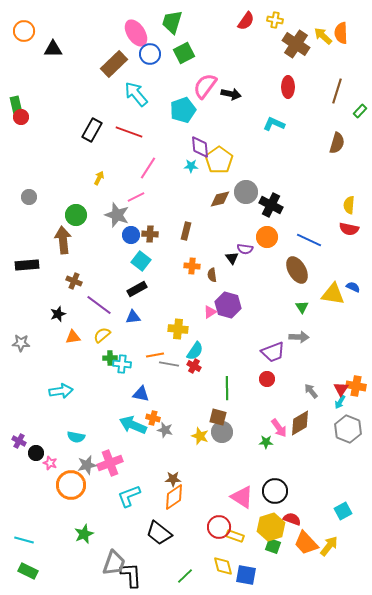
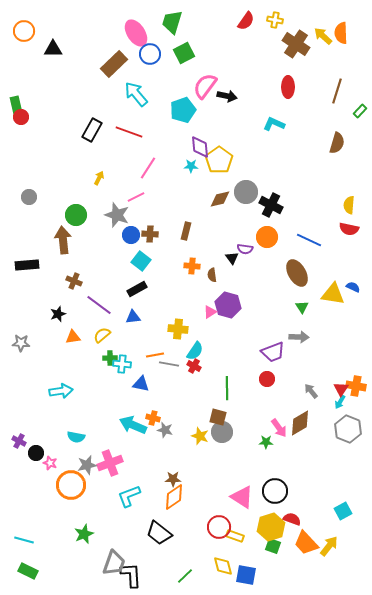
black arrow at (231, 94): moved 4 px left, 2 px down
brown ellipse at (297, 270): moved 3 px down
blue triangle at (141, 394): moved 10 px up
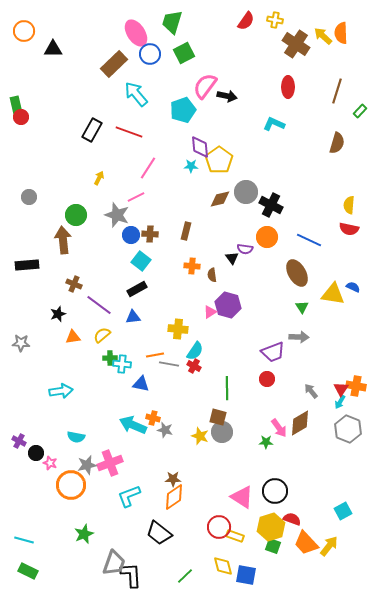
brown cross at (74, 281): moved 3 px down
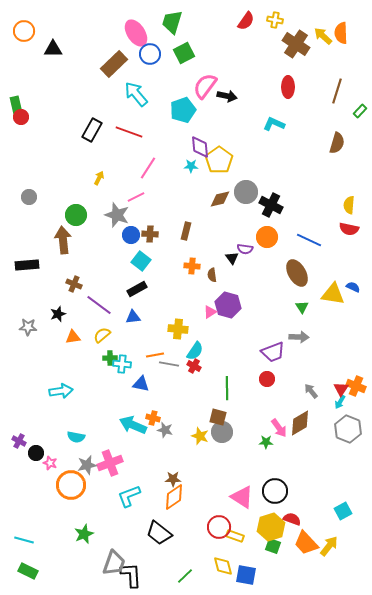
gray star at (21, 343): moved 7 px right, 16 px up
orange cross at (356, 386): rotated 12 degrees clockwise
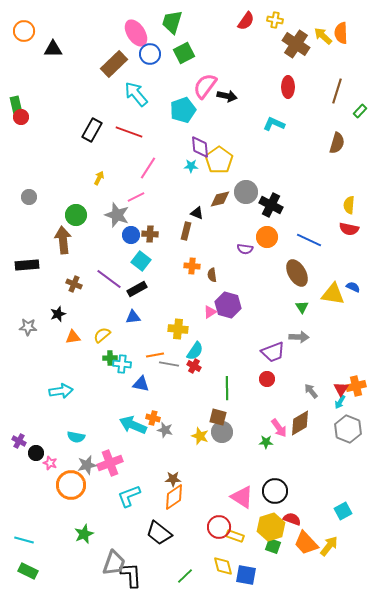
black triangle at (232, 258): moved 35 px left, 45 px up; rotated 32 degrees counterclockwise
purple line at (99, 305): moved 10 px right, 26 px up
orange cross at (356, 386): rotated 36 degrees counterclockwise
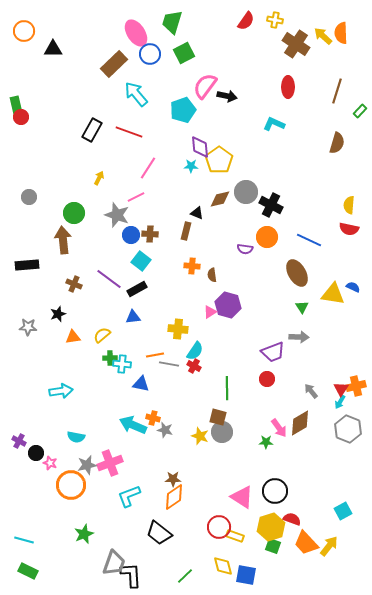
green circle at (76, 215): moved 2 px left, 2 px up
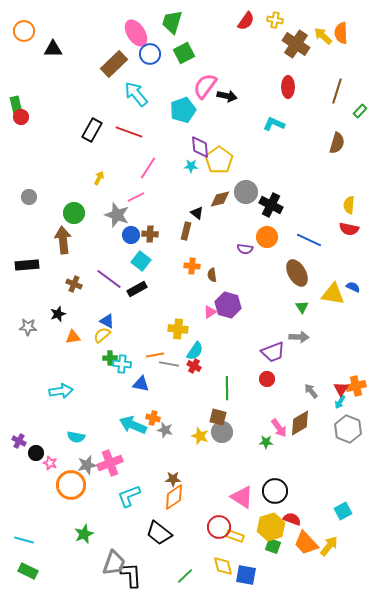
black triangle at (197, 213): rotated 16 degrees clockwise
blue triangle at (133, 317): moved 26 px left, 4 px down; rotated 35 degrees clockwise
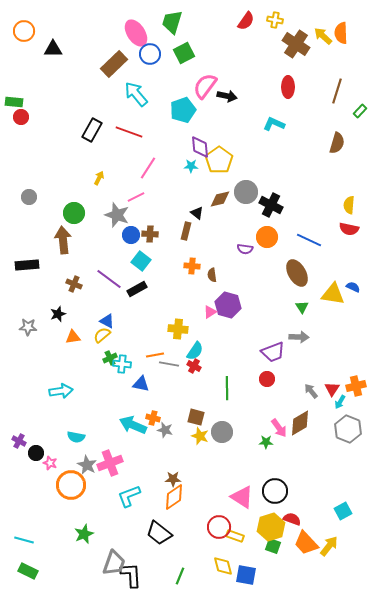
green rectangle at (16, 105): moved 2 px left, 3 px up; rotated 72 degrees counterclockwise
green cross at (110, 358): rotated 24 degrees counterclockwise
red triangle at (341, 389): moved 9 px left
brown square at (218, 417): moved 22 px left
gray star at (87, 465): rotated 30 degrees counterclockwise
green line at (185, 576): moved 5 px left; rotated 24 degrees counterclockwise
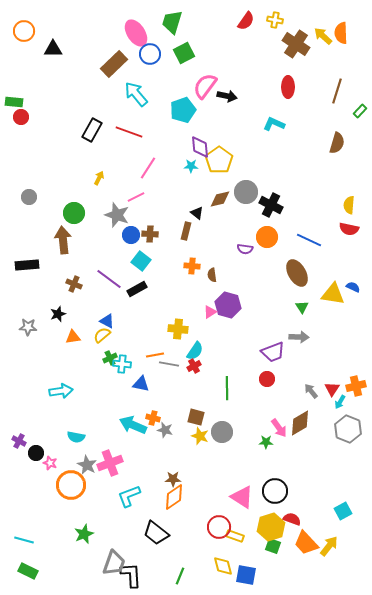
red cross at (194, 366): rotated 32 degrees clockwise
black trapezoid at (159, 533): moved 3 px left
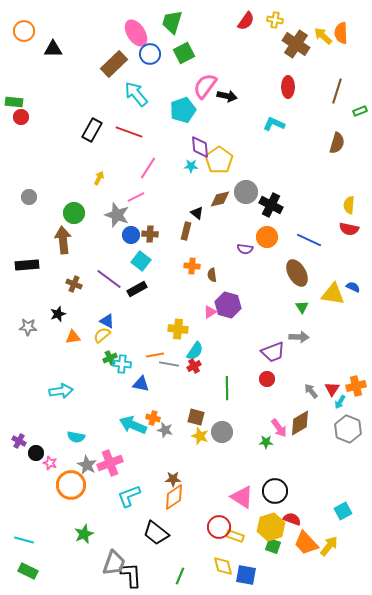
green rectangle at (360, 111): rotated 24 degrees clockwise
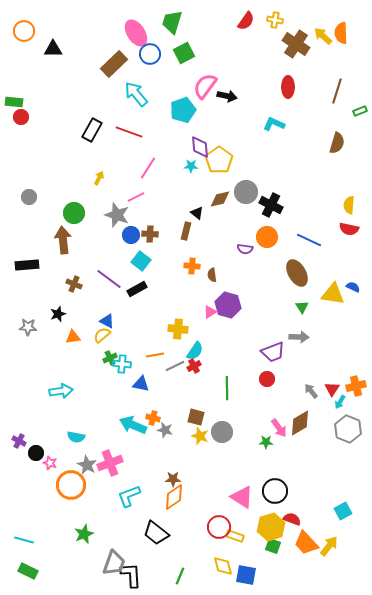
gray line at (169, 364): moved 6 px right, 2 px down; rotated 36 degrees counterclockwise
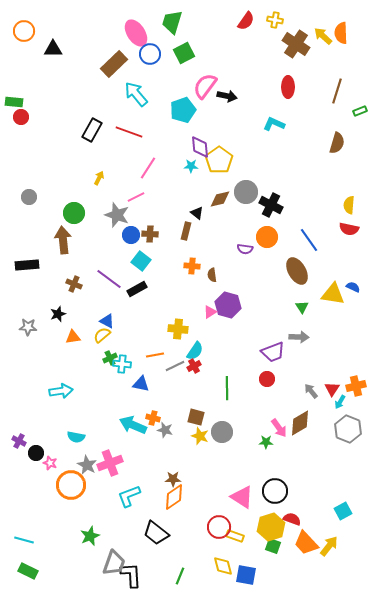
blue line at (309, 240): rotated 30 degrees clockwise
brown ellipse at (297, 273): moved 2 px up
green star at (84, 534): moved 6 px right, 2 px down
